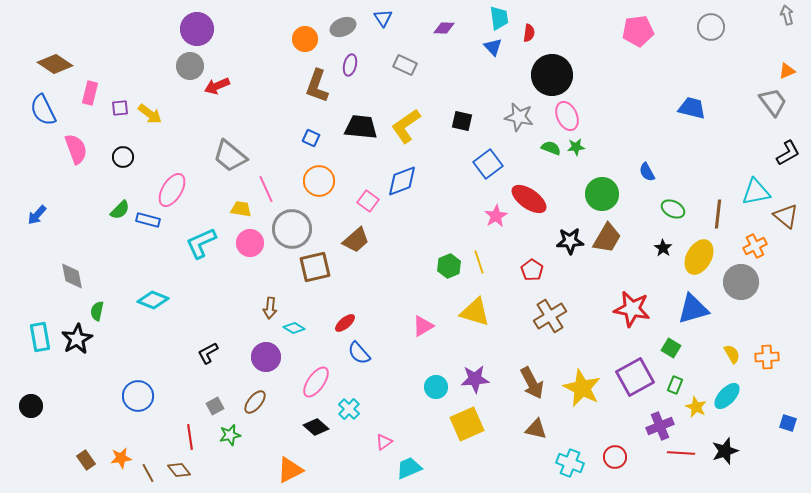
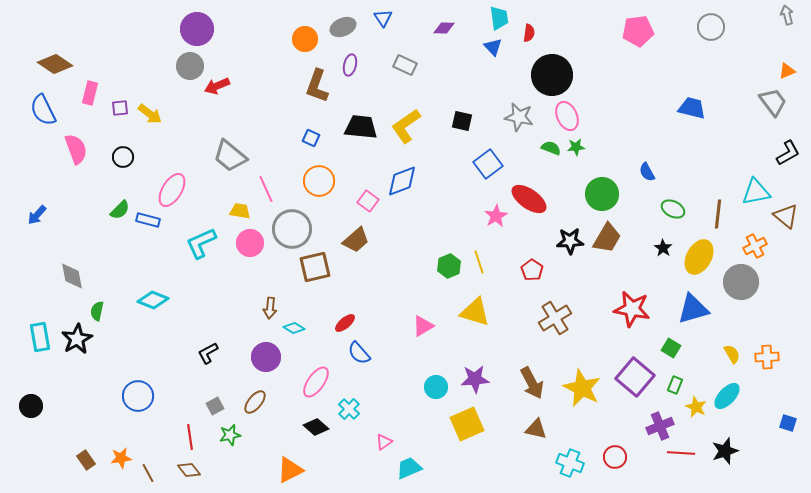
yellow trapezoid at (241, 209): moved 1 px left, 2 px down
brown cross at (550, 316): moved 5 px right, 2 px down
purple square at (635, 377): rotated 21 degrees counterclockwise
brown diamond at (179, 470): moved 10 px right
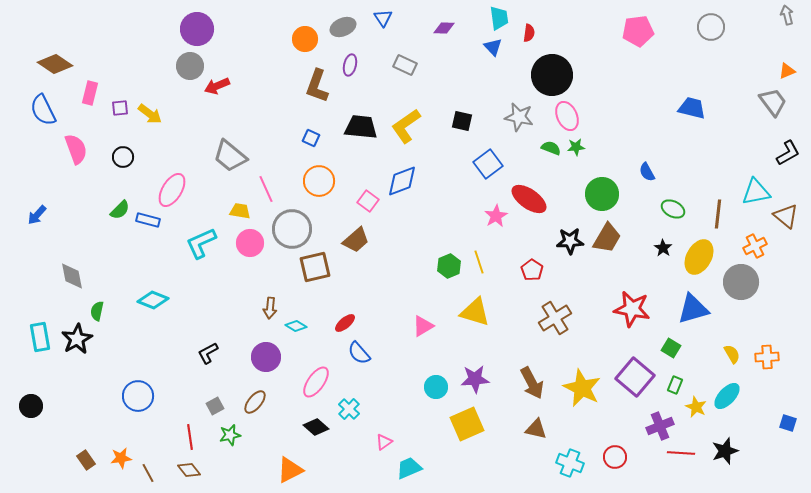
cyan diamond at (294, 328): moved 2 px right, 2 px up
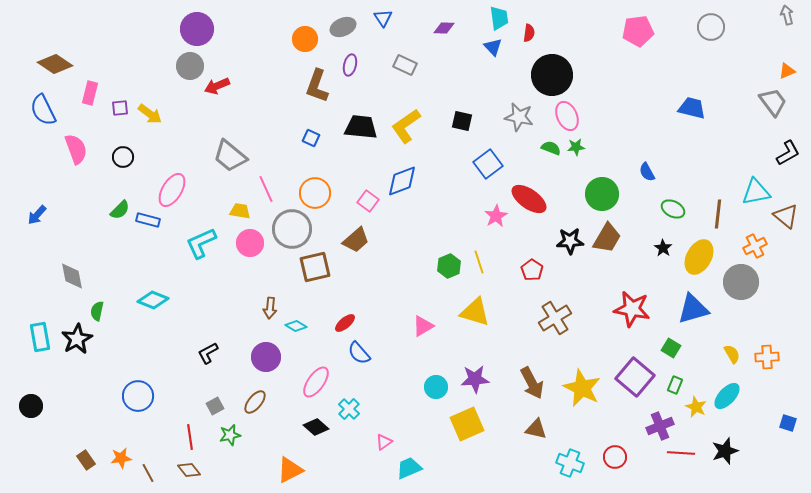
orange circle at (319, 181): moved 4 px left, 12 px down
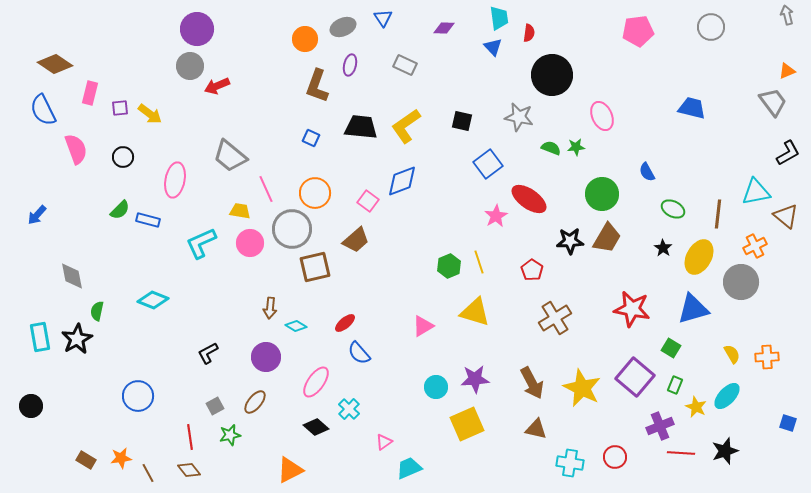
pink ellipse at (567, 116): moved 35 px right
pink ellipse at (172, 190): moved 3 px right, 10 px up; rotated 20 degrees counterclockwise
brown rectangle at (86, 460): rotated 24 degrees counterclockwise
cyan cross at (570, 463): rotated 12 degrees counterclockwise
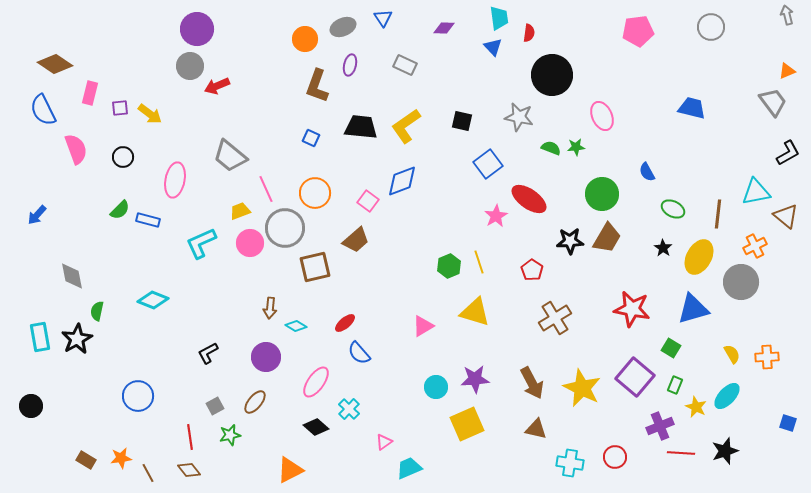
yellow trapezoid at (240, 211): rotated 30 degrees counterclockwise
gray circle at (292, 229): moved 7 px left, 1 px up
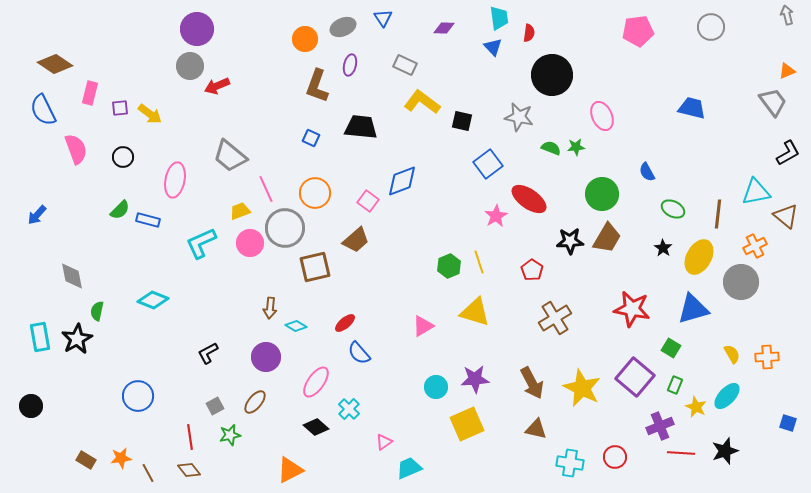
yellow L-shape at (406, 126): moved 16 px right, 24 px up; rotated 72 degrees clockwise
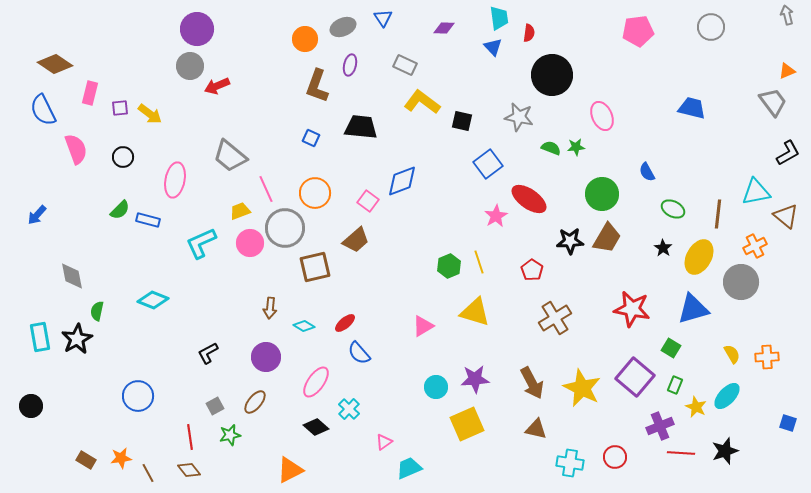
cyan diamond at (296, 326): moved 8 px right
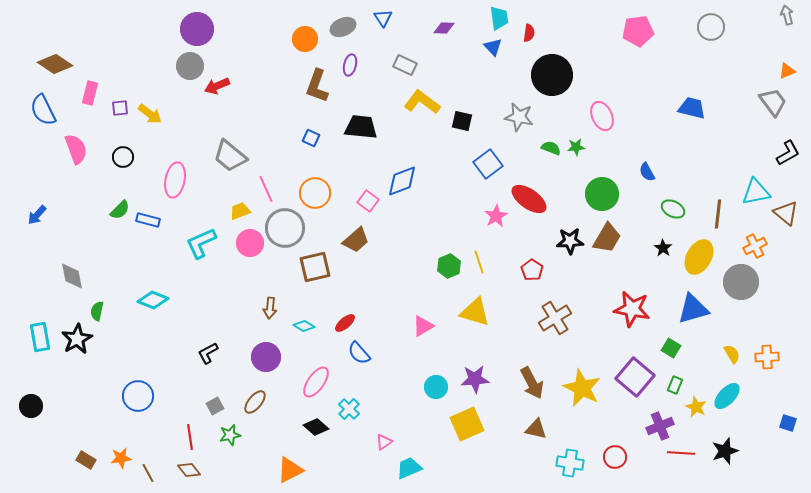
brown triangle at (786, 216): moved 3 px up
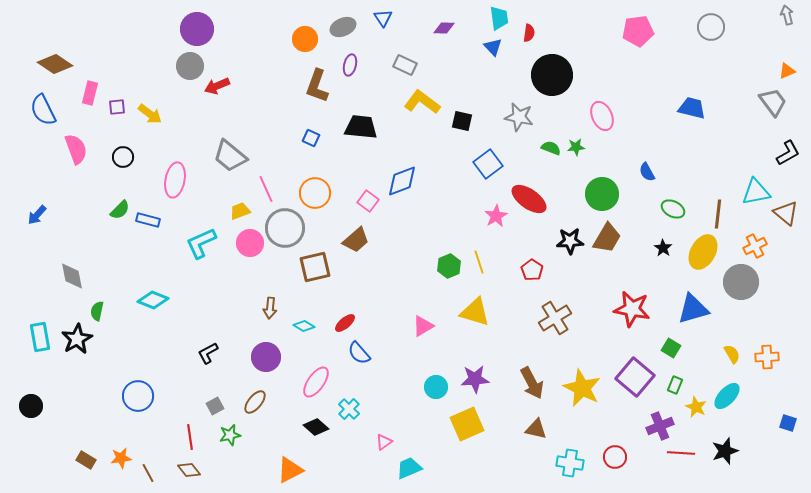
purple square at (120, 108): moved 3 px left, 1 px up
yellow ellipse at (699, 257): moved 4 px right, 5 px up
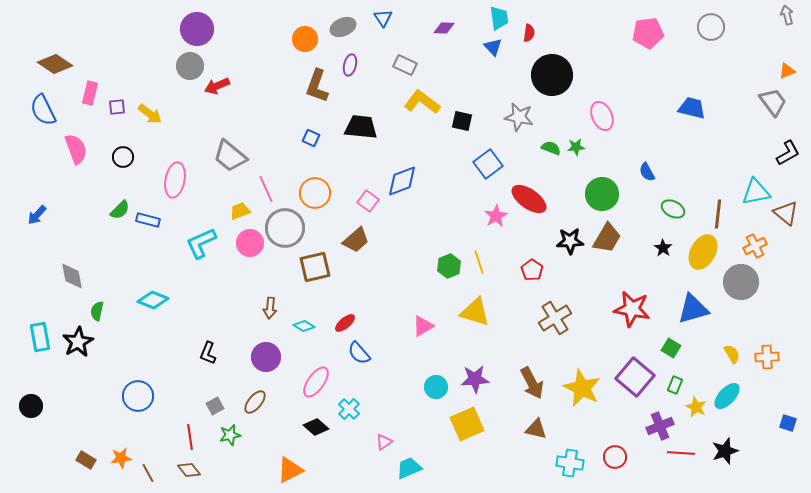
pink pentagon at (638, 31): moved 10 px right, 2 px down
black star at (77, 339): moved 1 px right, 3 px down
black L-shape at (208, 353): rotated 40 degrees counterclockwise
